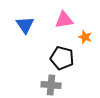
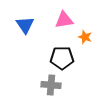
black pentagon: rotated 15 degrees counterclockwise
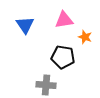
black pentagon: moved 1 px right, 1 px up; rotated 10 degrees clockwise
gray cross: moved 5 px left
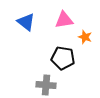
blue triangle: moved 1 px right, 3 px up; rotated 18 degrees counterclockwise
black pentagon: moved 1 px down
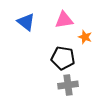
gray cross: moved 22 px right; rotated 12 degrees counterclockwise
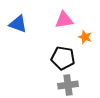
blue triangle: moved 8 px left, 2 px down; rotated 18 degrees counterclockwise
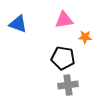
orange star: rotated 16 degrees counterclockwise
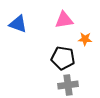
orange star: moved 2 px down
